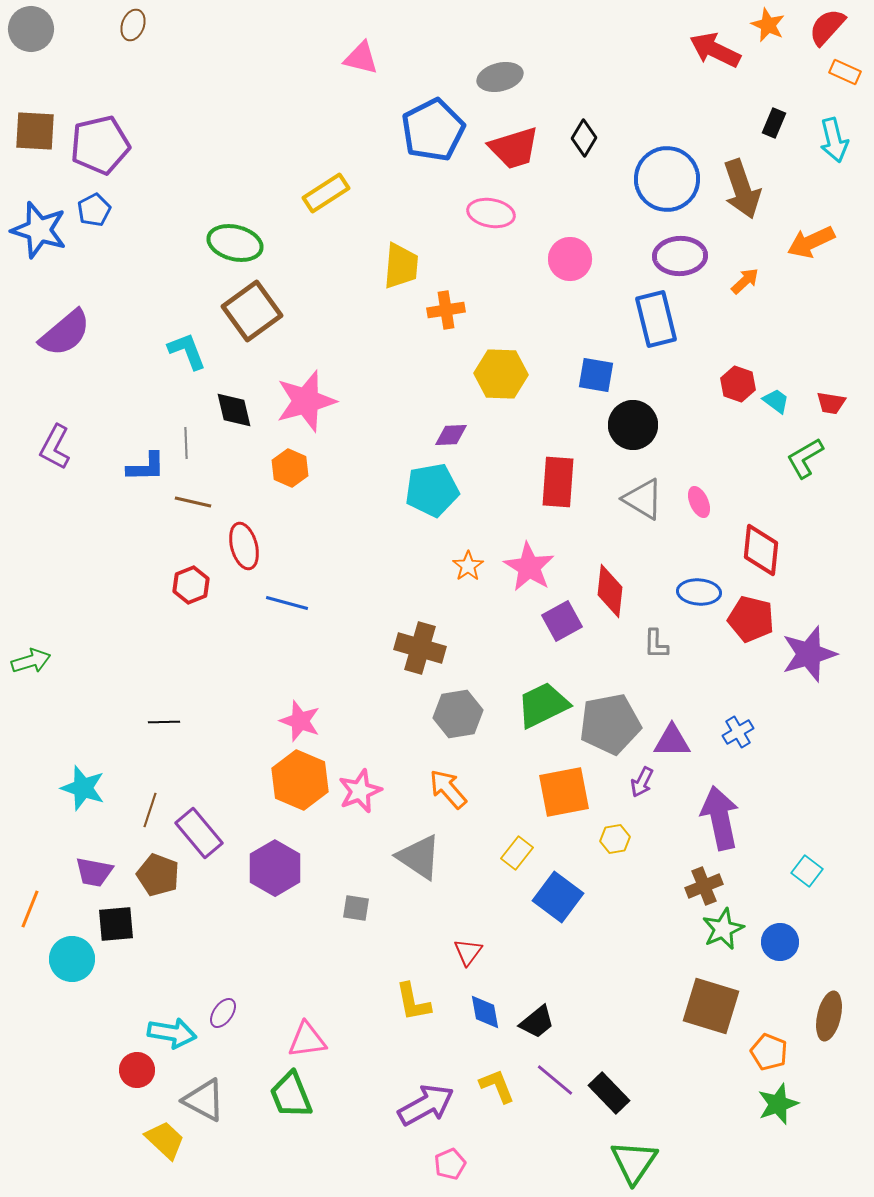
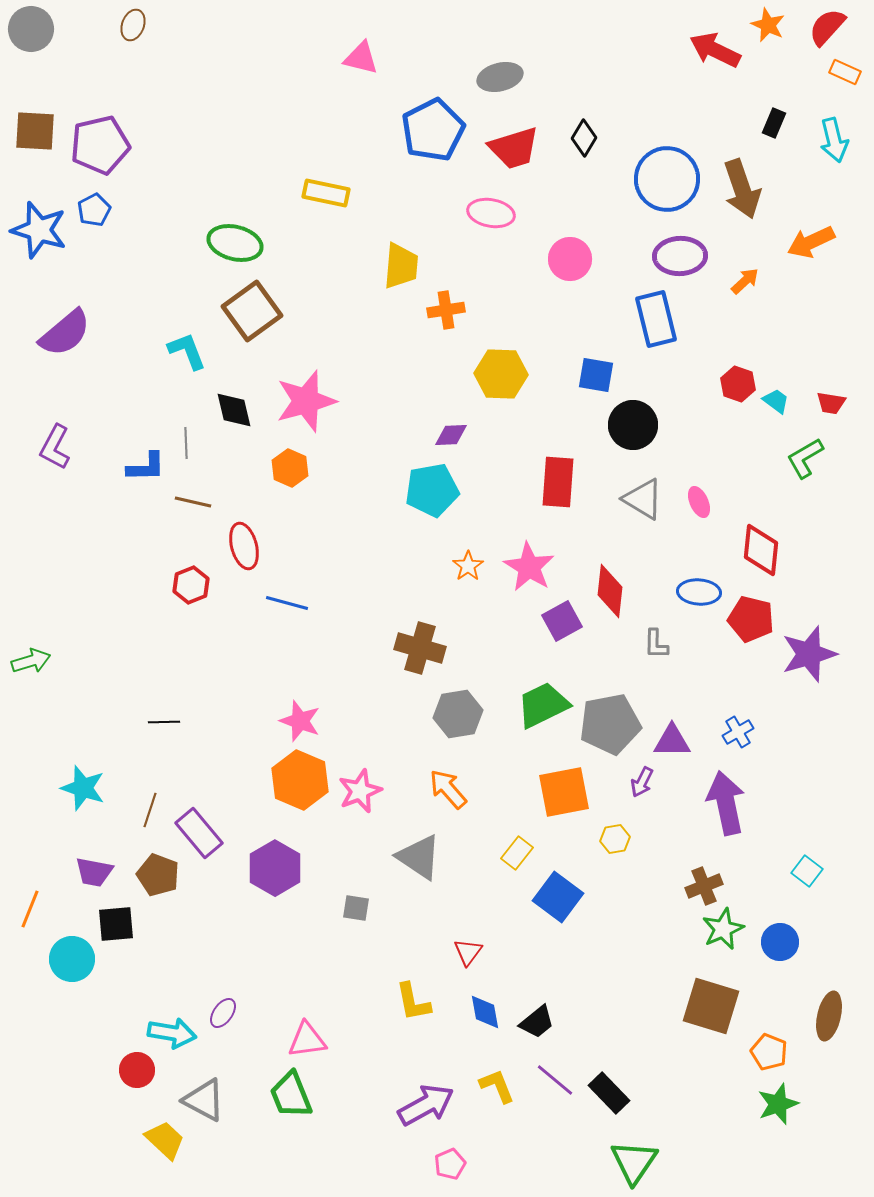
yellow rectangle at (326, 193): rotated 45 degrees clockwise
purple arrow at (720, 818): moved 6 px right, 15 px up
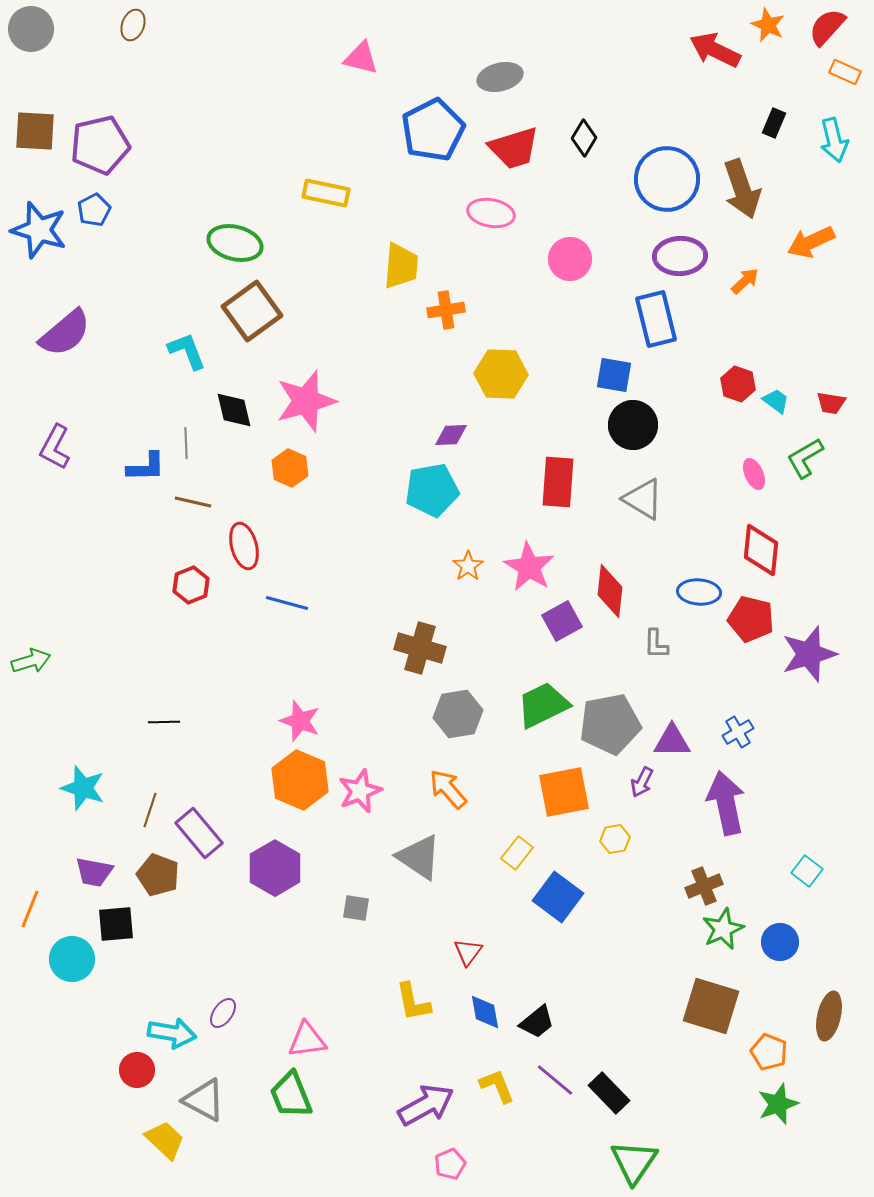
blue square at (596, 375): moved 18 px right
pink ellipse at (699, 502): moved 55 px right, 28 px up
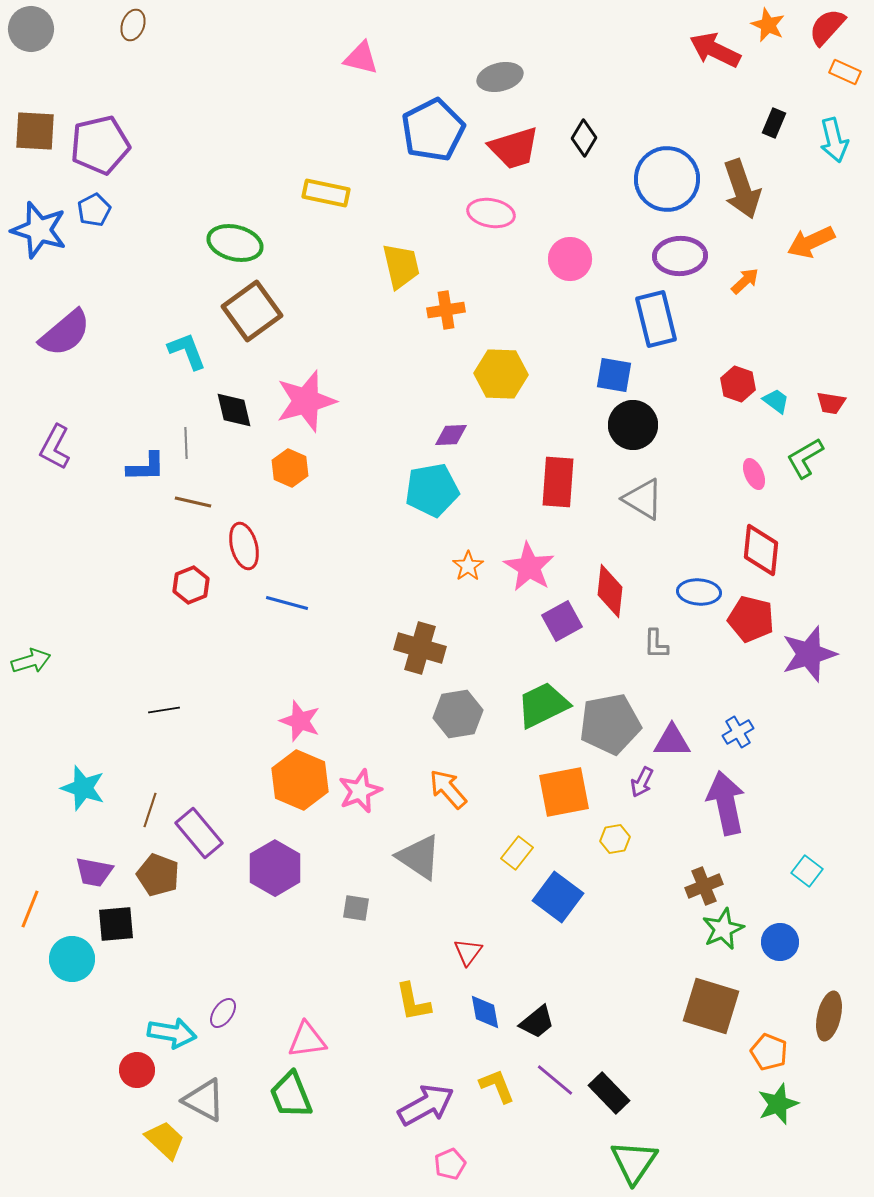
yellow trapezoid at (401, 266): rotated 18 degrees counterclockwise
black line at (164, 722): moved 12 px up; rotated 8 degrees counterclockwise
